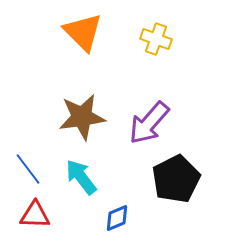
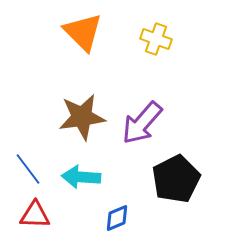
purple arrow: moved 7 px left
cyan arrow: rotated 48 degrees counterclockwise
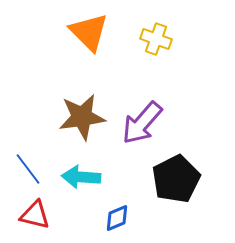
orange triangle: moved 6 px right
red triangle: rotated 12 degrees clockwise
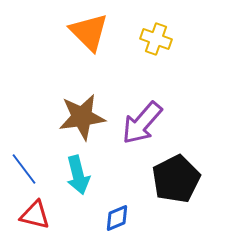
blue line: moved 4 px left
cyan arrow: moved 3 px left, 2 px up; rotated 108 degrees counterclockwise
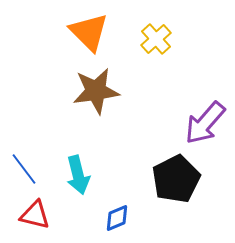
yellow cross: rotated 28 degrees clockwise
brown star: moved 14 px right, 26 px up
purple arrow: moved 63 px right
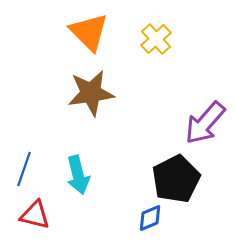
brown star: moved 5 px left, 2 px down
blue line: rotated 56 degrees clockwise
blue diamond: moved 33 px right
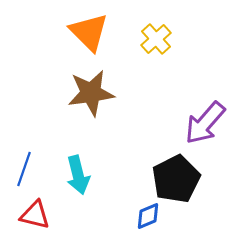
blue diamond: moved 2 px left, 2 px up
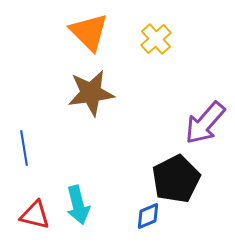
blue line: moved 21 px up; rotated 28 degrees counterclockwise
cyan arrow: moved 30 px down
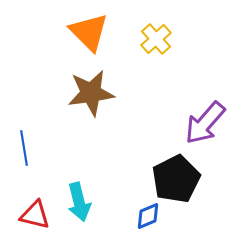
cyan arrow: moved 1 px right, 3 px up
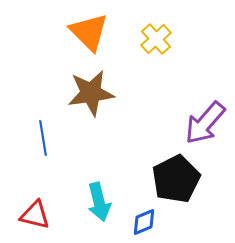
blue line: moved 19 px right, 10 px up
cyan arrow: moved 20 px right
blue diamond: moved 4 px left, 6 px down
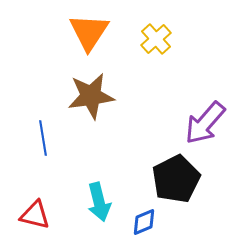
orange triangle: rotated 18 degrees clockwise
brown star: moved 3 px down
